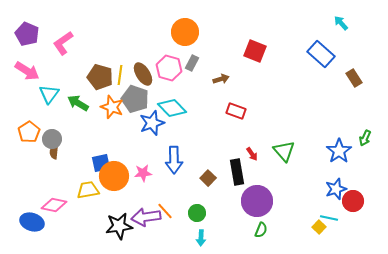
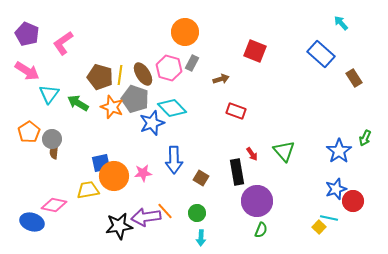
brown square at (208, 178): moved 7 px left; rotated 14 degrees counterclockwise
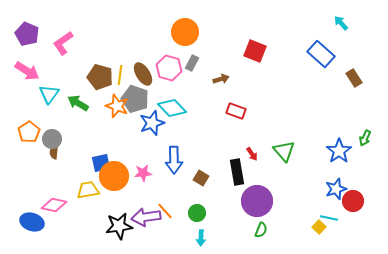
orange star at (112, 107): moved 5 px right, 1 px up
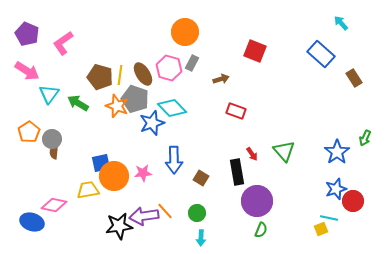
blue star at (339, 151): moved 2 px left, 1 px down
purple arrow at (146, 217): moved 2 px left, 1 px up
yellow square at (319, 227): moved 2 px right, 2 px down; rotated 24 degrees clockwise
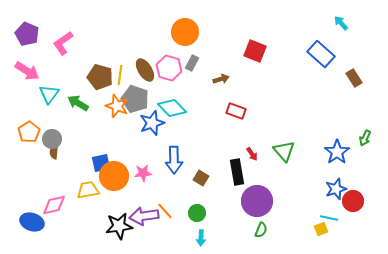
brown ellipse at (143, 74): moved 2 px right, 4 px up
pink diamond at (54, 205): rotated 25 degrees counterclockwise
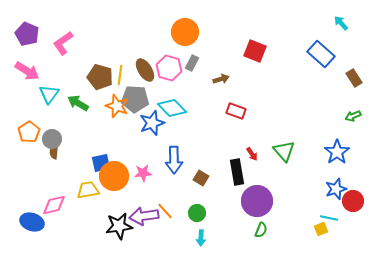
gray pentagon at (135, 99): rotated 16 degrees counterclockwise
green arrow at (365, 138): moved 12 px left, 22 px up; rotated 42 degrees clockwise
